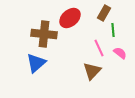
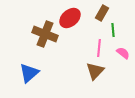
brown rectangle: moved 2 px left
brown cross: moved 1 px right; rotated 15 degrees clockwise
pink line: rotated 30 degrees clockwise
pink semicircle: moved 3 px right
blue triangle: moved 7 px left, 10 px down
brown triangle: moved 3 px right
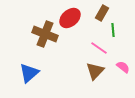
pink line: rotated 60 degrees counterclockwise
pink semicircle: moved 14 px down
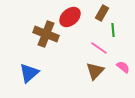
red ellipse: moved 1 px up
brown cross: moved 1 px right
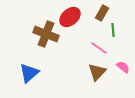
brown triangle: moved 2 px right, 1 px down
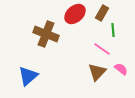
red ellipse: moved 5 px right, 3 px up
pink line: moved 3 px right, 1 px down
pink semicircle: moved 2 px left, 2 px down
blue triangle: moved 1 px left, 3 px down
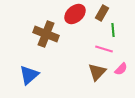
pink line: moved 2 px right; rotated 18 degrees counterclockwise
pink semicircle: rotated 96 degrees clockwise
blue triangle: moved 1 px right, 1 px up
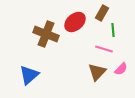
red ellipse: moved 8 px down
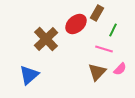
brown rectangle: moved 5 px left
red ellipse: moved 1 px right, 2 px down
green line: rotated 32 degrees clockwise
brown cross: moved 5 px down; rotated 25 degrees clockwise
pink semicircle: moved 1 px left
